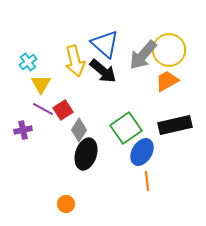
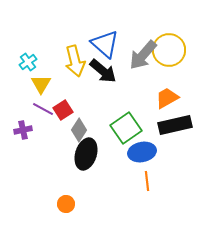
orange trapezoid: moved 17 px down
blue ellipse: rotated 48 degrees clockwise
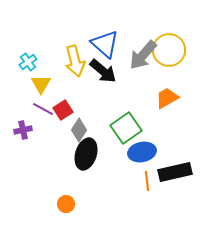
black rectangle: moved 47 px down
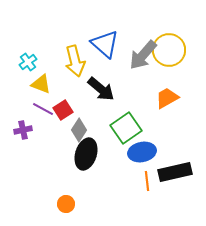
black arrow: moved 2 px left, 18 px down
yellow triangle: rotated 40 degrees counterclockwise
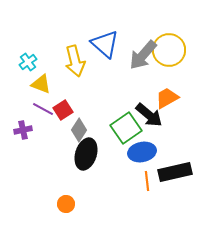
black arrow: moved 48 px right, 26 px down
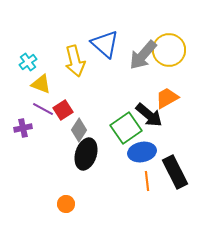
purple cross: moved 2 px up
black rectangle: rotated 76 degrees clockwise
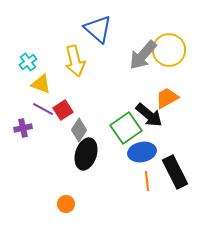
blue triangle: moved 7 px left, 15 px up
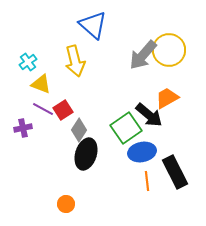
blue triangle: moved 5 px left, 4 px up
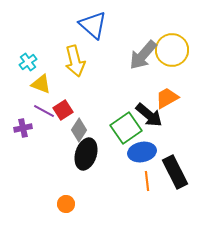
yellow circle: moved 3 px right
purple line: moved 1 px right, 2 px down
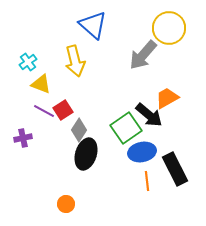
yellow circle: moved 3 px left, 22 px up
purple cross: moved 10 px down
black rectangle: moved 3 px up
